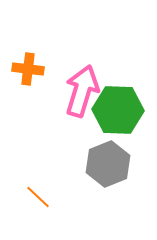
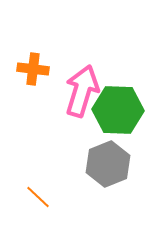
orange cross: moved 5 px right
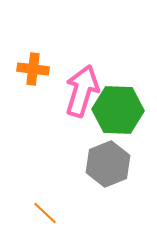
orange line: moved 7 px right, 16 px down
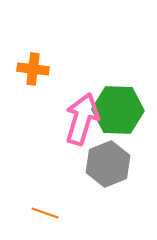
pink arrow: moved 28 px down
orange line: rotated 24 degrees counterclockwise
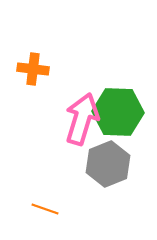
green hexagon: moved 2 px down
orange line: moved 4 px up
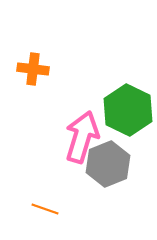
green hexagon: moved 10 px right, 2 px up; rotated 24 degrees clockwise
pink arrow: moved 18 px down
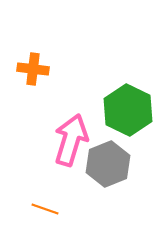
pink arrow: moved 11 px left, 3 px down
